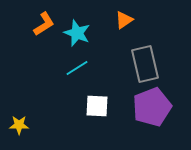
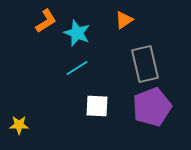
orange L-shape: moved 2 px right, 3 px up
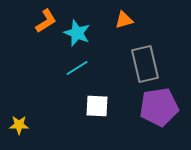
orange triangle: rotated 18 degrees clockwise
purple pentagon: moved 7 px right; rotated 12 degrees clockwise
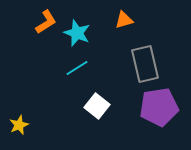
orange L-shape: moved 1 px down
white square: rotated 35 degrees clockwise
yellow star: rotated 24 degrees counterclockwise
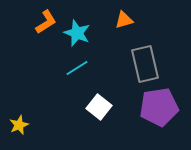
white square: moved 2 px right, 1 px down
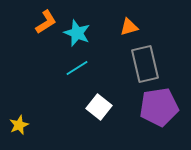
orange triangle: moved 5 px right, 7 px down
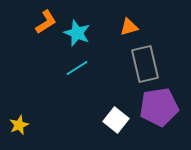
white square: moved 17 px right, 13 px down
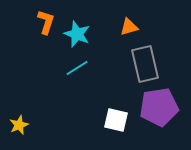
orange L-shape: rotated 40 degrees counterclockwise
cyan star: moved 1 px down
white square: rotated 25 degrees counterclockwise
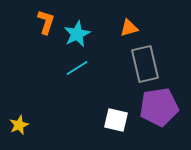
orange triangle: moved 1 px down
cyan star: rotated 24 degrees clockwise
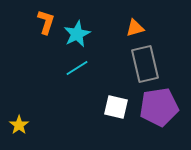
orange triangle: moved 6 px right
white square: moved 13 px up
yellow star: rotated 12 degrees counterclockwise
